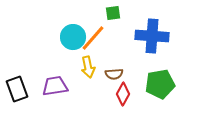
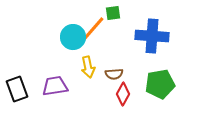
orange line: moved 9 px up
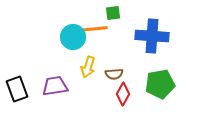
orange line: rotated 44 degrees clockwise
yellow arrow: rotated 30 degrees clockwise
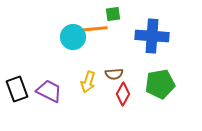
green square: moved 1 px down
yellow arrow: moved 15 px down
purple trapezoid: moved 6 px left, 5 px down; rotated 36 degrees clockwise
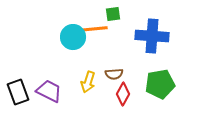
black rectangle: moved 1 px right, 3 px down
